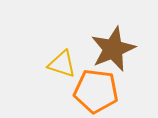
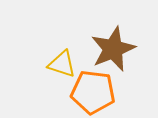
orange pentagon: moved 3 px left, 1 px down
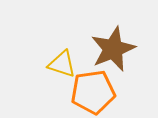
orange pentagon: rotated 15 degrees counterclockwise
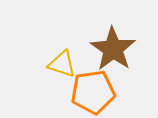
brown star: rotated 15 degrees counterclockwise
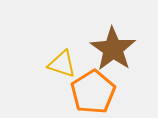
orange pentagon: rotated 24 degrees counterclockwise
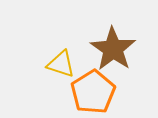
yellow triangle: moved 1 px left
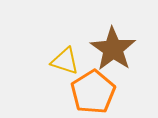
yellow triangle: moved 4 px right, 3 px up
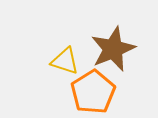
brown star: rotated 15 degrees clockwise
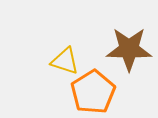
brown star: moved 16 px right; rotated 24 degrees clockwise
